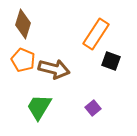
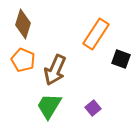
black square: moved 10 px right, 2 px up
brown arrow: moved 1 px right, 1 px down; rotated 100 degrees clockwise
green trapezoid: moved 10 px right, 1 px up
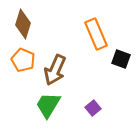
orange rectangle: rotated 56 degrees counterclockwise
green trapezoid: moved 1 px left, 1 px up
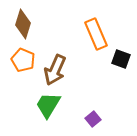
purple square: moved 11 px down
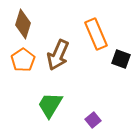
orange pentagon: rotated 15 degrees clockwise
brown arrow: moved 3 px right, 15 px up
green trapezoid: moved 2 px right
purple square: moved 1 px down
